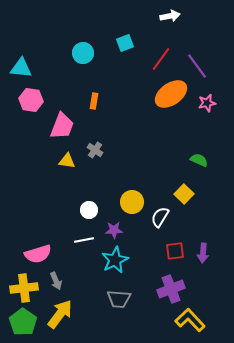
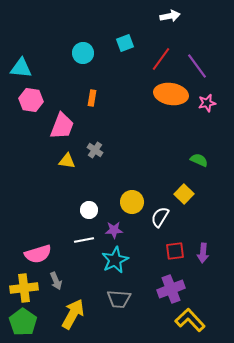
orange ellipse: rotated 44 degrees clockwise
orange rectangle: moved 2 px left, 3 px up
yellow arrow: moved 13 px right; rotated 8 degrees counterclockwise
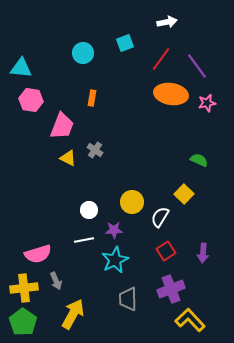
white arrow: moved 3 px left, 6 px down
yellow triangle: moved 1 px right, 3 px up; rotated 18 degrees clockwise
red square: moved 9 px left; rotated 24 degrees counterclockwise
gray trapezoid: moved 9 px right; rotated 85 degrees clockwise
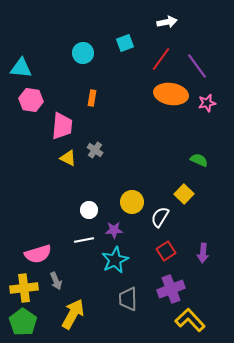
pink trapezoid: rotated 16 degrees counterclockwise
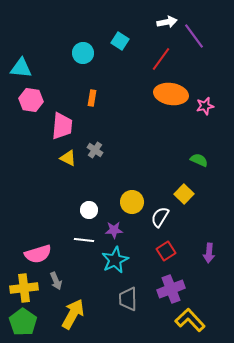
cyan square: moved 5 px left, 2 px up; rotated 36 degrees counterclockwise
purple line: moved 3 px left, 30 px up
pink star: moved 2 px left, 3 px down
white line: rotated 18 degrees clockwise
purple arrow: moved 6 px right
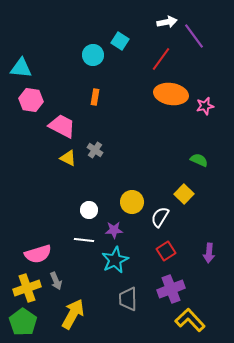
cyan circle: moved 10 px right, 2 px down
orange rectangle: moved 3 px right, 1 px up
pink trapezoid: rotated 68 degrees counterclockwise
yellow cross: moved 3 px right; rotated 12 degrees counterclockwise
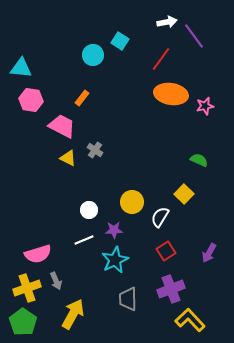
orange rectangle: moved 13 px left, 1 px down; rotated 28 degrees clockwise
white line: rotated 30 degrees counterclockwise
purple arrow: rotated 24 degrees clockwise
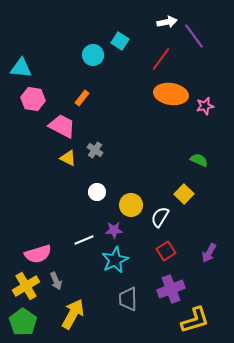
pink hexagon: moved 2 px right, 1 px up
yellow circle: moved 1 px left, 3 px down
white circle: moved 8 px right, 18 px up
yellow cross: moved 1 px left, 2 px up; rotated 12 degrees counterclockwise
yellow L-shape: moved 5 px right; rotated 116 degrees clockwise
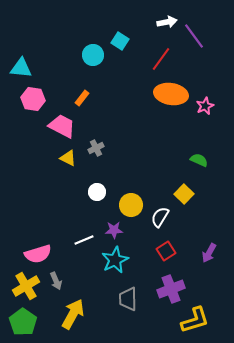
pink star: rotated 12 degrees counterclockwise
gray cross: moved 1 px right, 2 px up; rotated 28 degrees clockwise
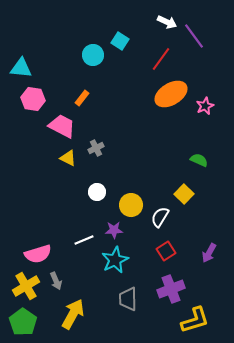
white arrow: rotated 36 degrees clockwise
orange ellipse: rotated 40 degrees counterclockwise
